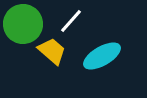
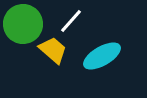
yellow trapezoid: moved 1 px right, 1 px up
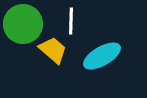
white line: rotated 40 degrees counterclockwise
